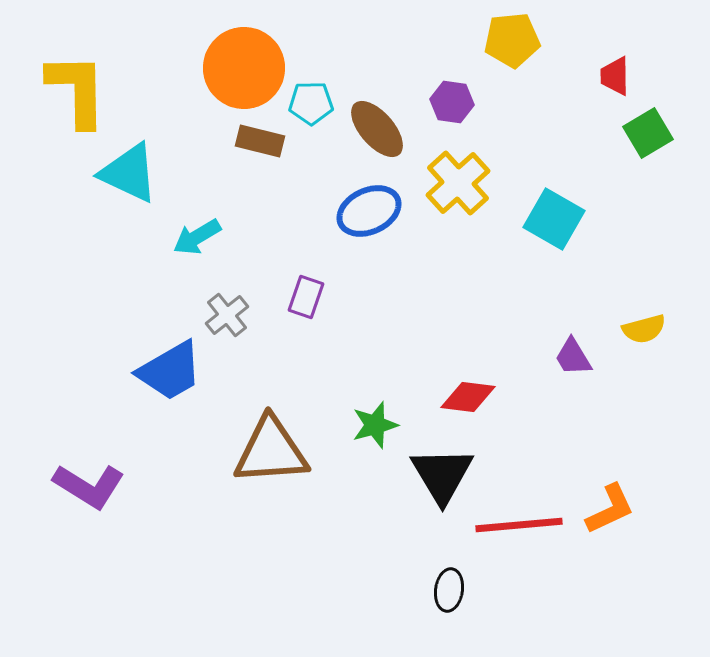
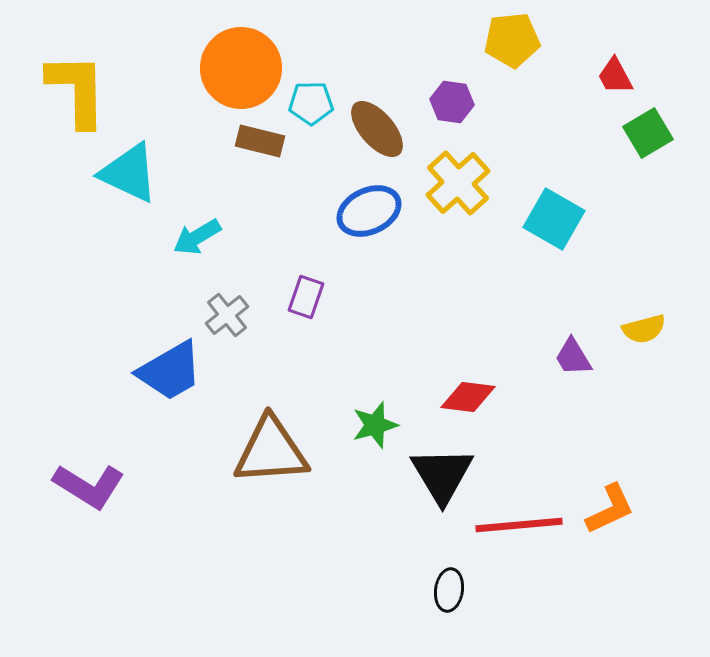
orange circle: moved 3 px left
red trapezoid: rotated 27 degrees counterclockwise
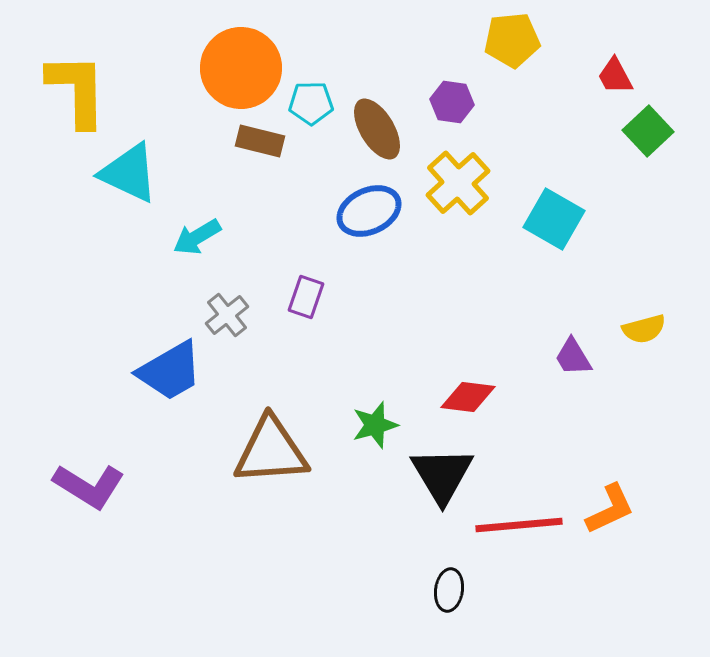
brown ellipse: rotated 10 degrees clockwise
green square: moved 2 px up; rotated 12 degrees counterclockwise
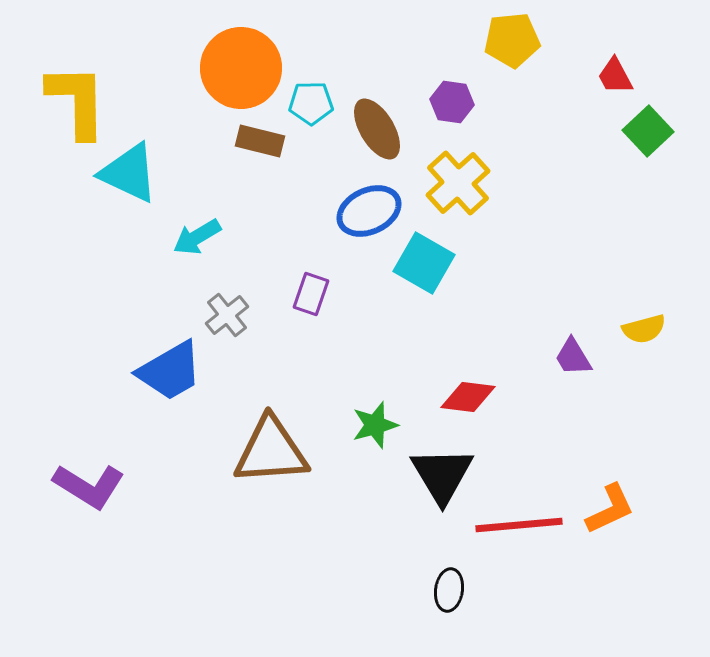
yellow L-shape: moved 11 px down
cyan square: moved 130 px left, 44 px down
purple rectangle: moved 5 px right, 3 px up
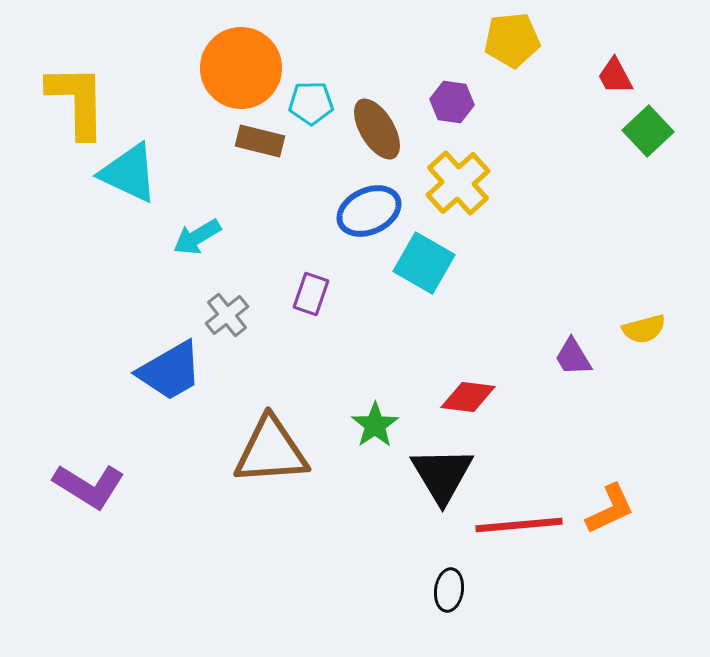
green star: rotated 18 degrees counterclockwise
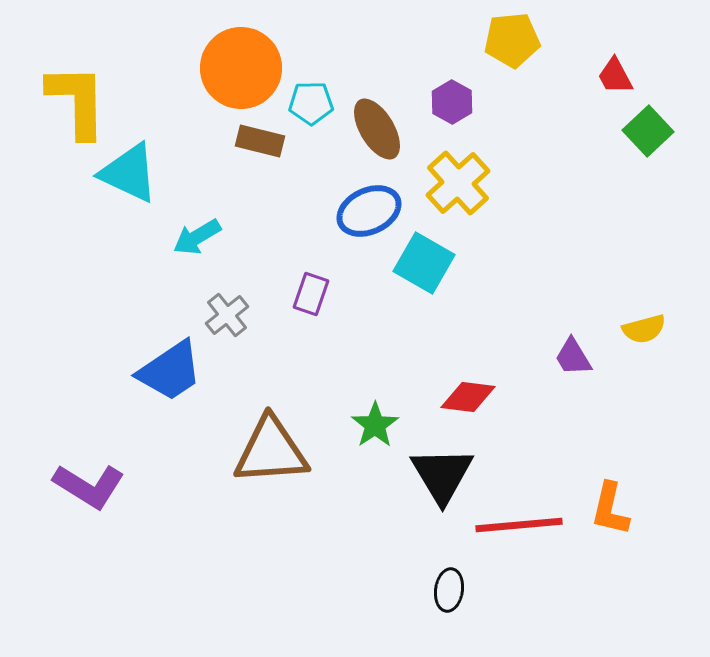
purple hexagon: rotated 21 degrees clockwise
blue trapezoid: rotated 4 degrees counterclockwise
orange L-shape: rotated 128 degrees clockwise
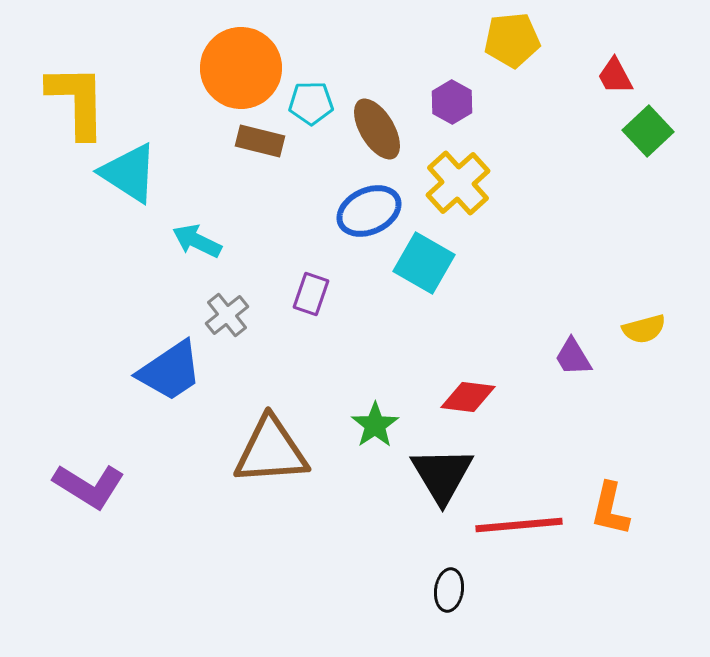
cyan triangle: rotated 8 degrees clockwise
cyan arrow: moved 4 px down; rotated 57 degrees clockwise
